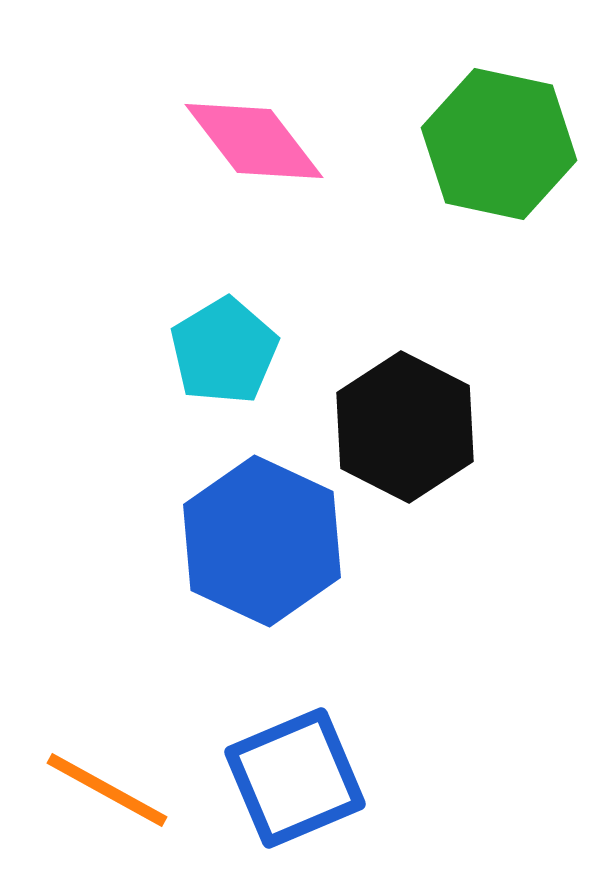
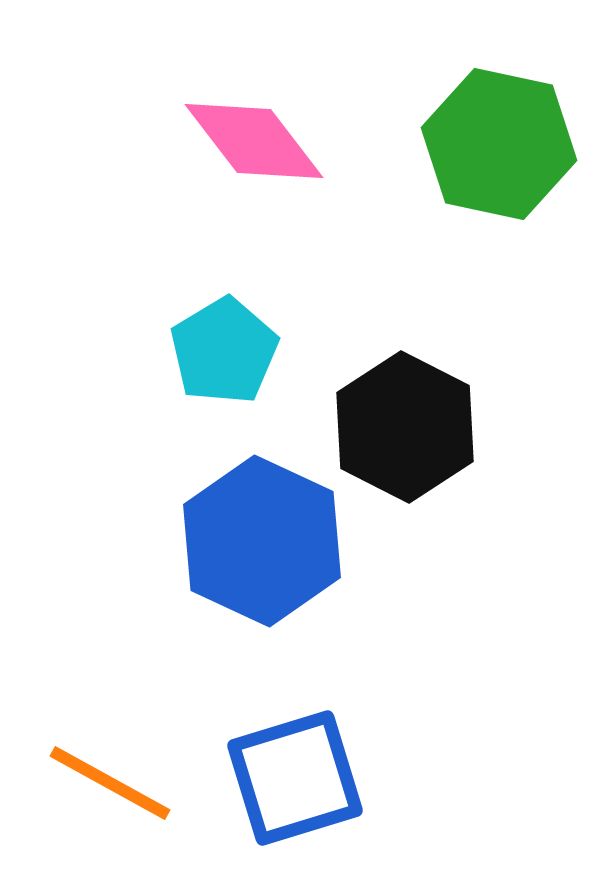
blue square: rotated 6 degrees clockwise
orange line: moved 3 px right, 7 px up
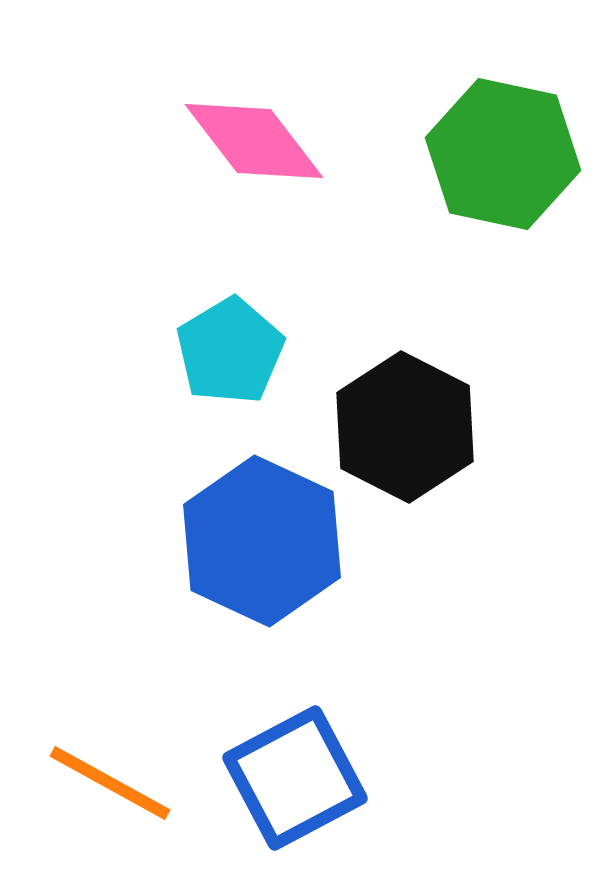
green hexagon: moved 4 px right, 10 px down
cyan pentagon: moved 6 px right
blue square: rotated 11 degrees counterclockwise
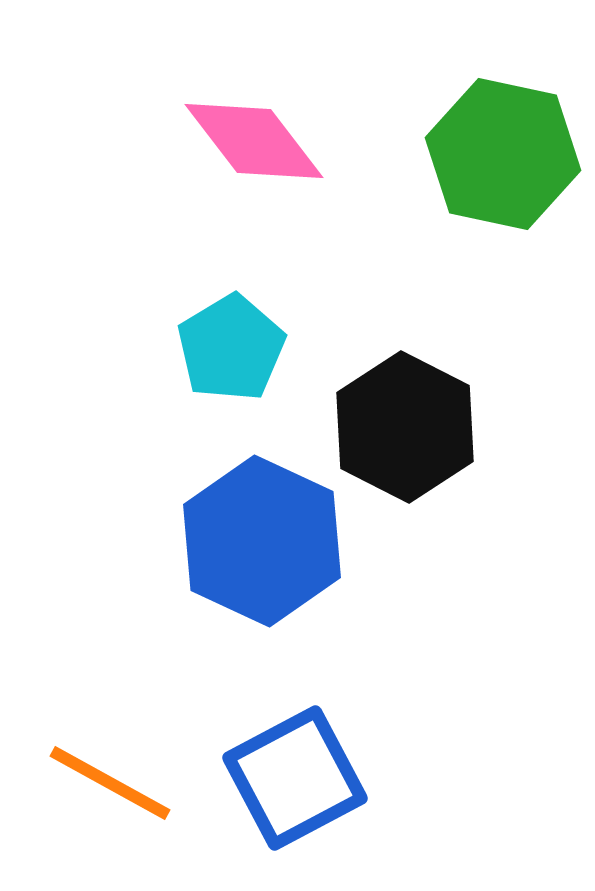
cyan pentagon: moved 1 px right, 3 px up
